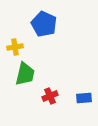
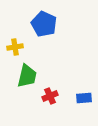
green trapezoid: moved 2 px right, 2 px down
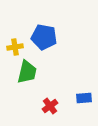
blue pentagon: moved 13 px down; rotated 15 degrees counterclockwise
green trapezoid: moved 4 px up
red cross: moved 10 px down; rotated 14 degrees counterclockwise
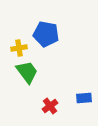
blue pentagon: moved 2 px right, 3 px up
yellow cross: moved 4 px right, 1 px down
green trapezoid: rotated 50 degrees counterclockwise
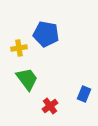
green trapezoid: moved 7 px down
blue rectangle: moved 4 px up; rotated 63 degrees counterclockwise
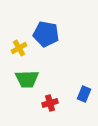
yellow cross: rotated 21 degrees counterclockwise
green trapezoid: rotated 125 degrees clockwise
red cross: moved 3 px up; rotated 21 degrees clockwise
